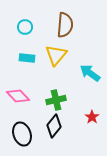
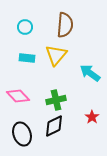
black diamond: rotated 25 degrees clockwise
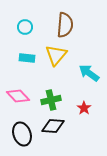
cyan arrow: moved 1 px left
green cross: moved 5 px left
red star: moved 8 px left, 9 px up
black diamond: moved 1 px left; rotated 30 degrees clockwise
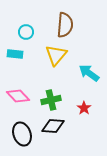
cyan circle: moved 1 px right, 5 px down
cyan rectangle: moved 12 px left, 4 px up
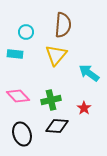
brown semicircle: moved 2 px left
black diamond: moved 4 px right
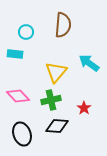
yellow triangle: moved 17 px down
cyan arrow: moved 10 px up
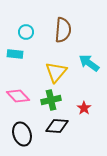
brown semicircle: moved 5 px down
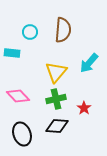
cyan circle: moved 4 px right
cyan rectangle: moved 3 px left, 1 px up
cyan arrow: rotated 85 degrees counterclockwise
green cross: moved 5 px right, 1 px up
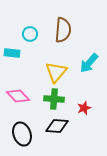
cyan circle: moved 2 px down
green cross: moved 2 px left; rotated 18 degrees clockwise
red star: rotated 16 degrees clockwise
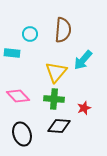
cyan arrow: moved 6 px left, 3 px up
black diamond: moved 2 px right
